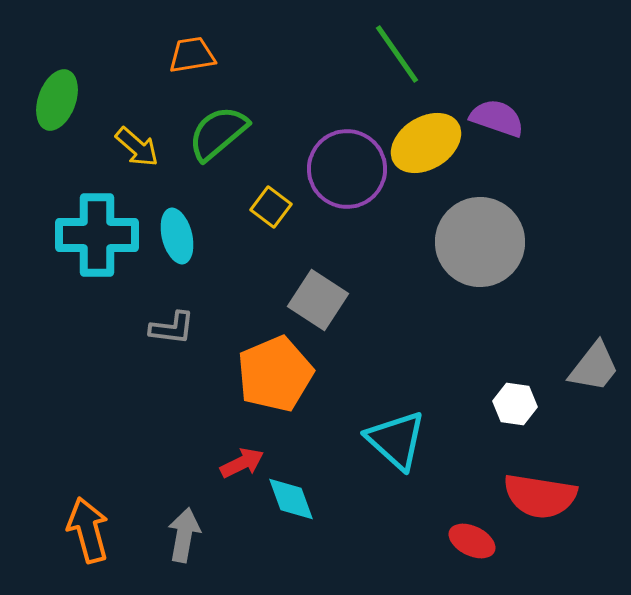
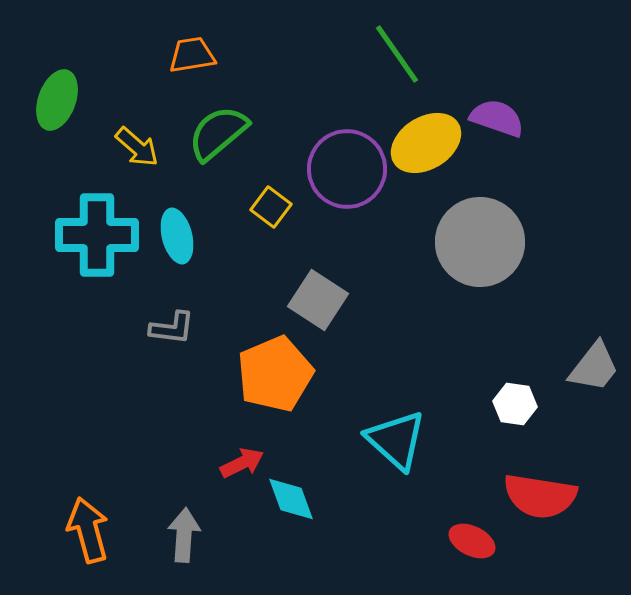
gray arrow: rotated 6 degrees counterclockwise
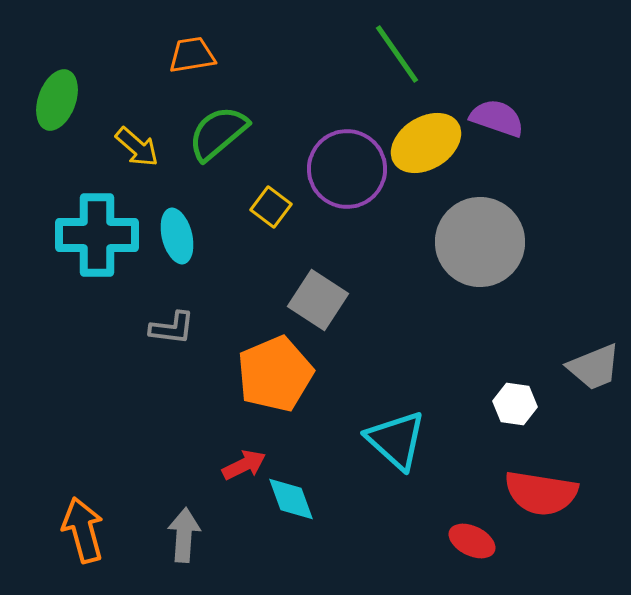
gray trapezoid: rotated 30 degrees clockwise
red arrow: moved 2 px right, 2 px down
red semicircle: moved 1 px right, 3 px up
orange arrow: moved 5 px left
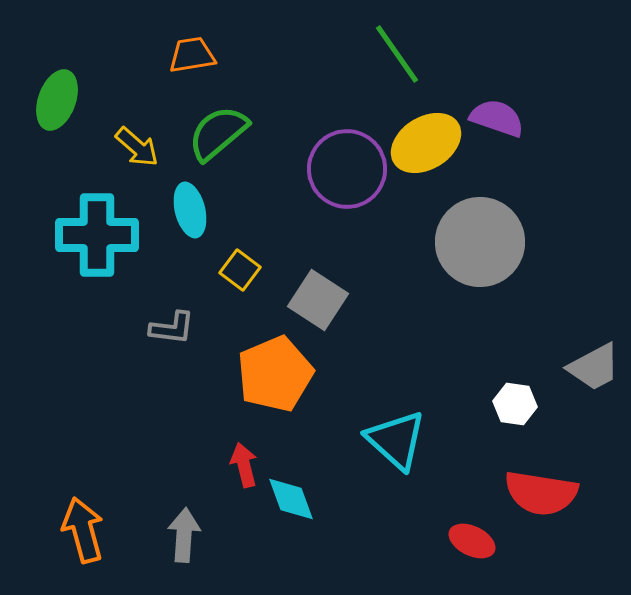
yellow square: moved 31 px left, 63 px down
cyan ellipse: moved 13 px right, 26 px up
gray trapezoid: rotated 6 degrees counterclockwise
red arrow: rotated 78 degrees counterclockwise
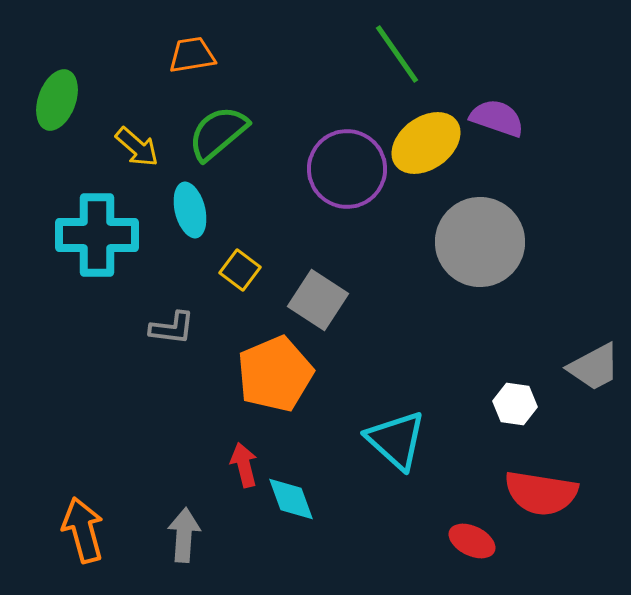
yellow ellipse: rotated 4 degrees counterclockwise
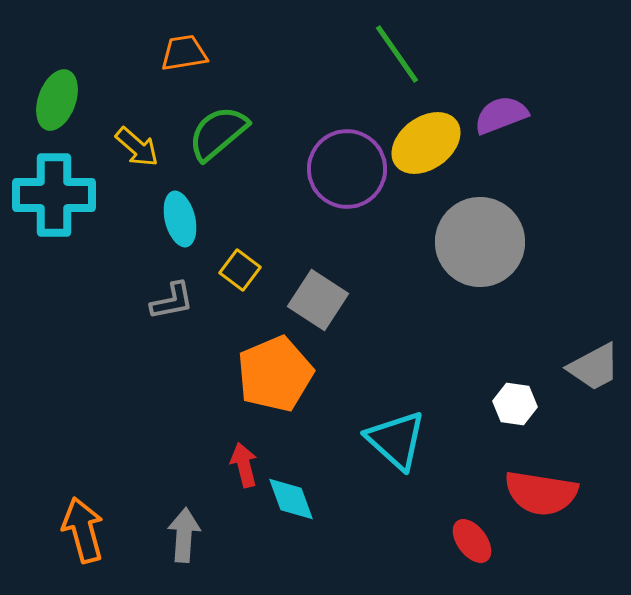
orange trapezoid: moved 8 px left, 2 px up
purple semicircle: moved 4 px right, 3 px up; rotated 40 degrees counterclockwise
cyan ellipse: moved 10 px left, 9 px down
cyan cross: moved 43 px left, 40 px up
gray L-shape: moved 27 px up; rotated 18 degrees counterclockwise
red ellipse: rotated 27 degrees clockwise
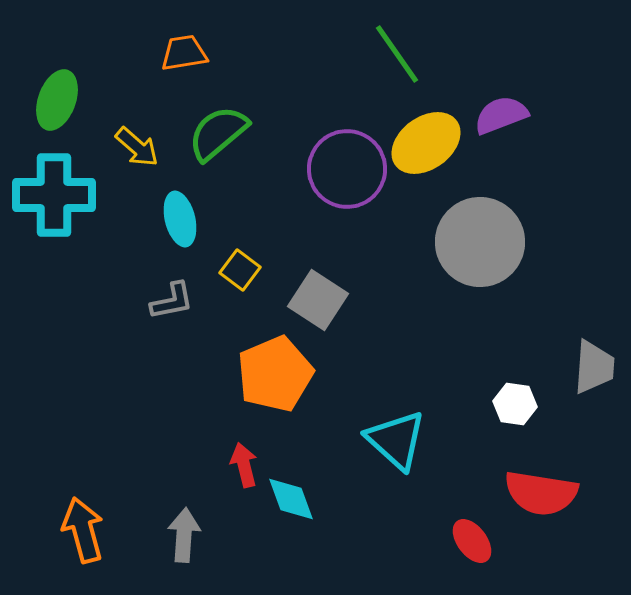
gray trapezoid: rotated 58 degrees counterclockwise
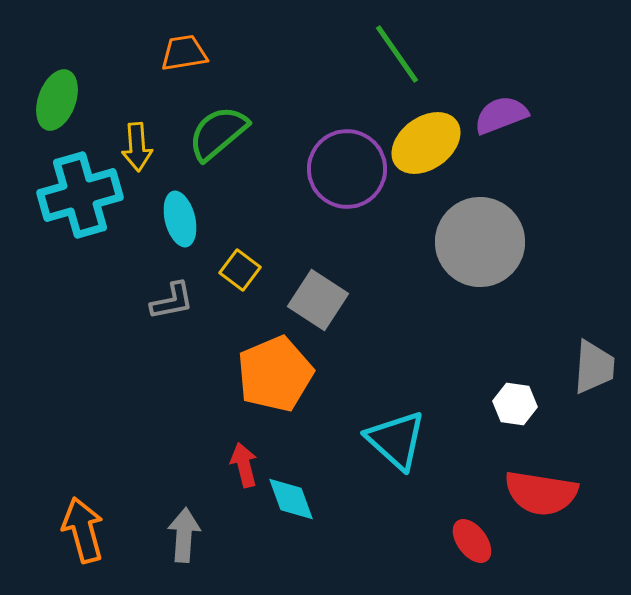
yellow arrow: rotated 45 degrees clockwise
cyan cross: moved 26 px right; rotated 16 degrees counterclockwise
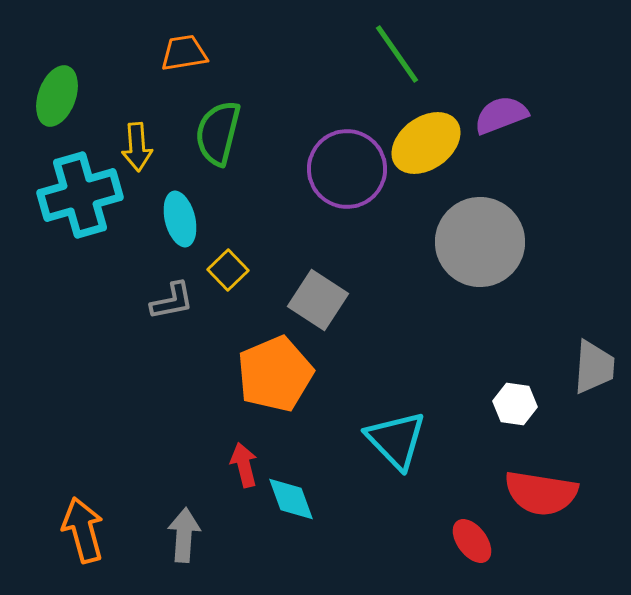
green ellipse: moved 4 px up
green semicircle: rotated 36 degrees counterclockwise
yellow square: moved 12 px left; rotated 9 degrees clockwise
cyan triangle: rotated 4 degrees clockwise
